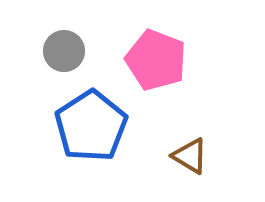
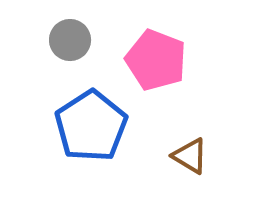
gray circle: moved 6 px right, 11 px up
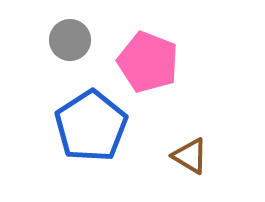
pink pentagon: moved 8 px left, 2 px down
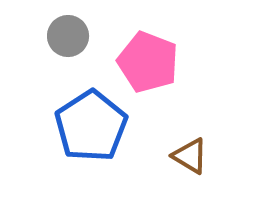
gray circle: moved 2 px left, 4 px up
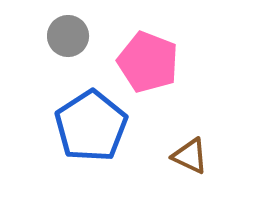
brown triangle: rotated 6 degrees counterclockwise
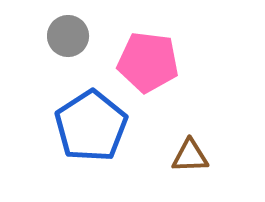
pink pentagon: rotated 14 degrees counterclockwise
brown triangle: rotated 27 degrees counterclockwise
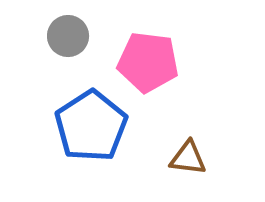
brown triangle: moved 2 px left, 2 px down; rotated 9 degrees clockwise
